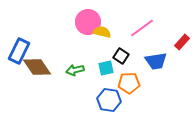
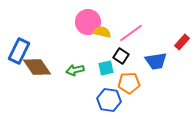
pink line: moved 11 px left, 5 px down
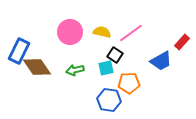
pink circle: moved 18 px left, 10 px down
black square: moved 6 px left, 1 px up
blue trapezoid: moved 5 px right; rotated 20 degrees counterclockwise
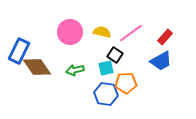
red rectangle: moved 17 px left, 5 px up
orange pentagon: moved 3 px left
blue hexagon: moved 3 px left, 6 px up
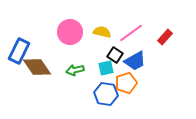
blue trapezoid: moved 26 px left
orange pentagon: rotated 15 degrees counterclockwise
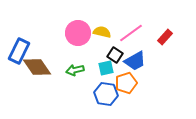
pink circle: moved 8 px right, 1 px down
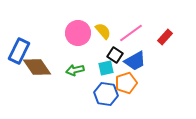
yellow semicircle: moved 1 px right, 1 px up; rotated 36 degrees clockwise
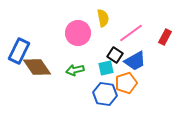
yellow semicircle: moved 13 px up; rotated 30 degrees clockwise
red rectangle: rotated 14 degrees counterclockwise
blue hexagon: moved 1 px left
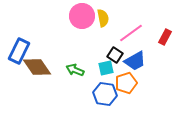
pink circle: moved 4 px right, 17 px up
green arrow: rotated 36 degrees clockwise
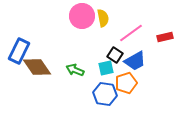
red rectangle: rotated 49 degrees clockwise
